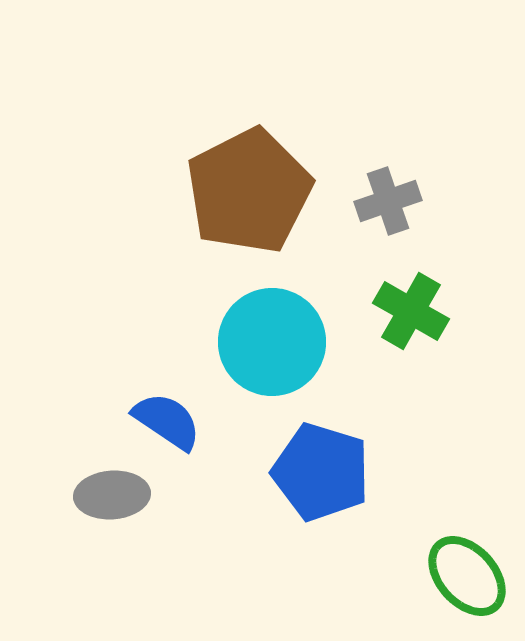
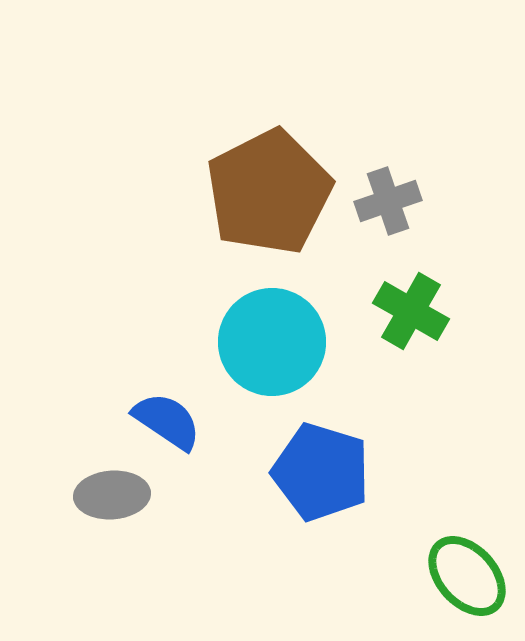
brown pentagon: moved 20 px right, 1 px down
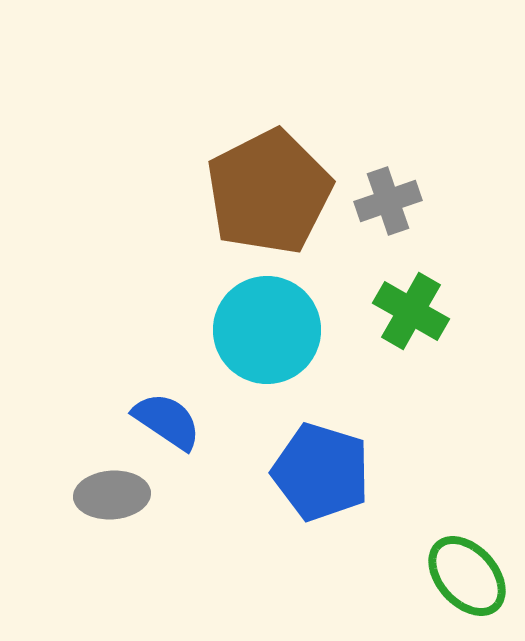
cyan circle: moved 5 px left, 12 px up
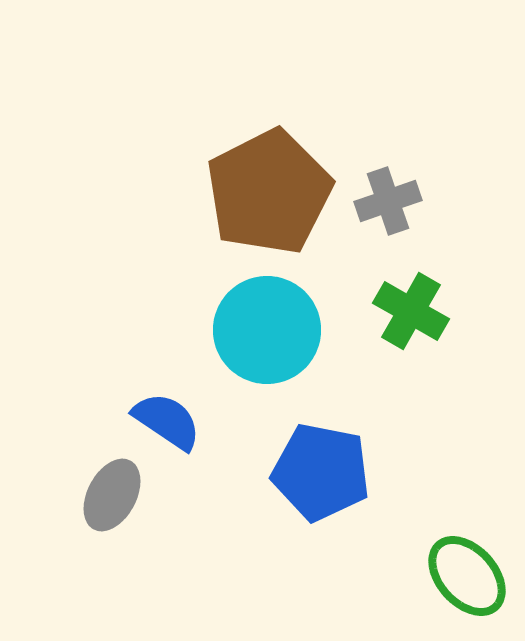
blue pentagon: rotated 6 degrees counterclockwise
gray ellipse: rotated 58 degrees counterclockwise
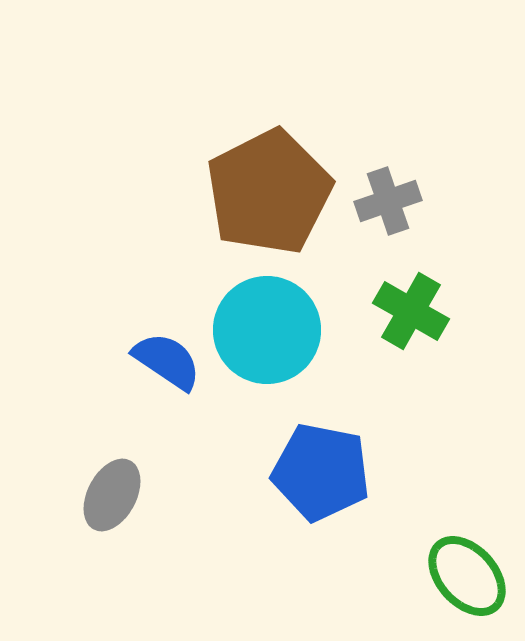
blue semicircle: moved 60 px up
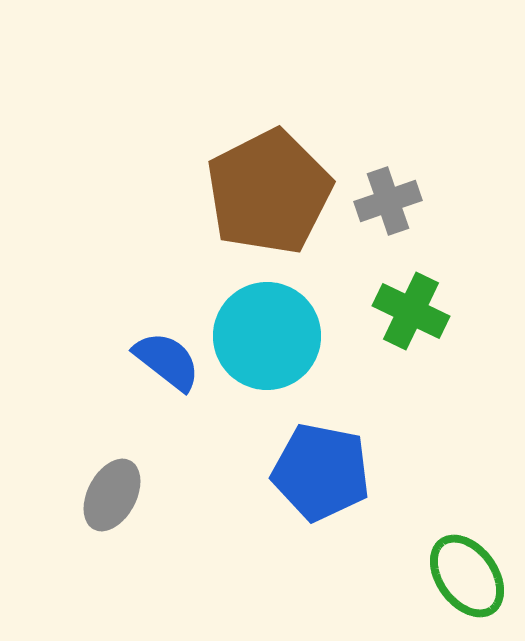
green cross: rotated 4 degrees counterclockwise
cyan circle: moved 6 px down
blue semicircle: rotated 4 degrees clockwise
green ellipse: rotated 6 degrees clockwise
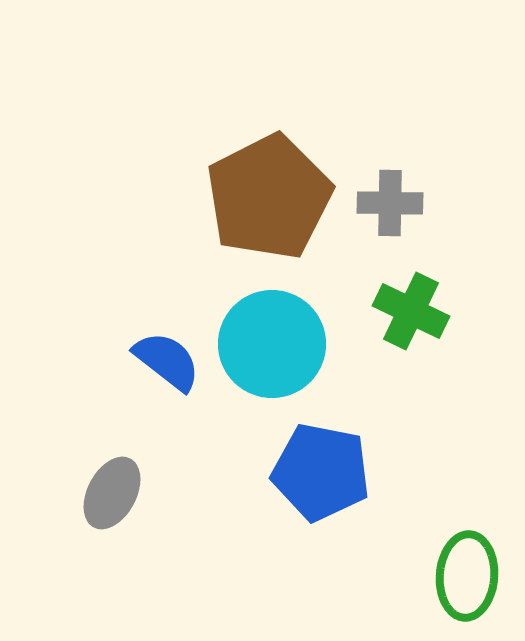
brown pentagon: moved 5 px down
gray cross: moved 2 px right, 2 px down; rotated 20 degrees clockwise
cyan circle: moved 5 px right, 8 px down
gray ellipse: moved 2 px up
green ellipse: rotated 40 degrees clockwise
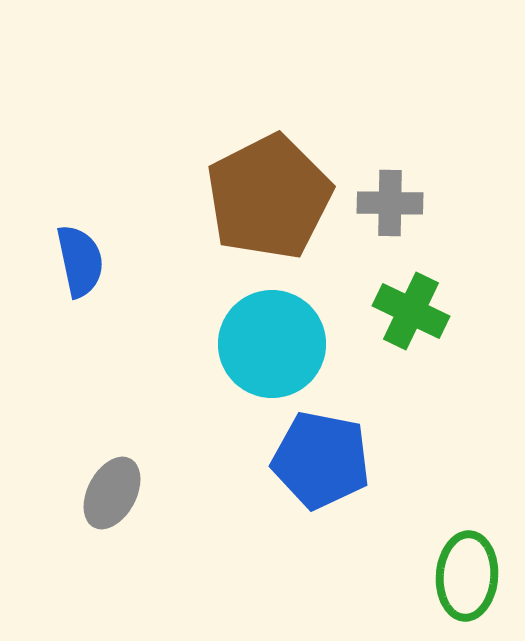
blue semicircle: moved 87 px left, 100 px up; rotated 40 degrees clockwise
blue pentagon: moved 12 px up
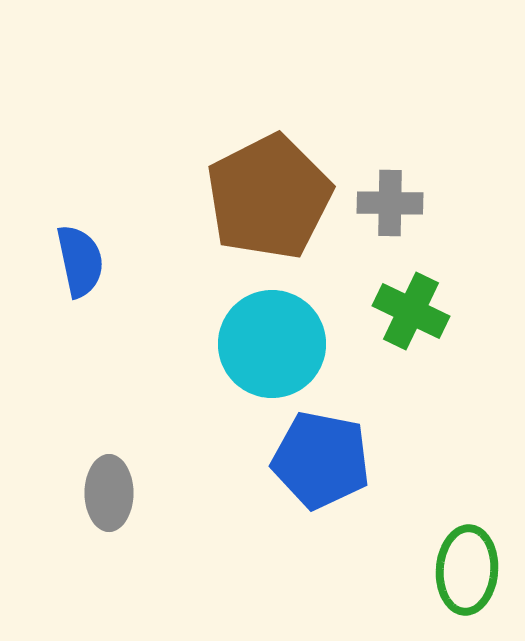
gray ellipse: moved 3 px left; rotated 28 degrees counterclockwise
green ellipse: moved 6 px up
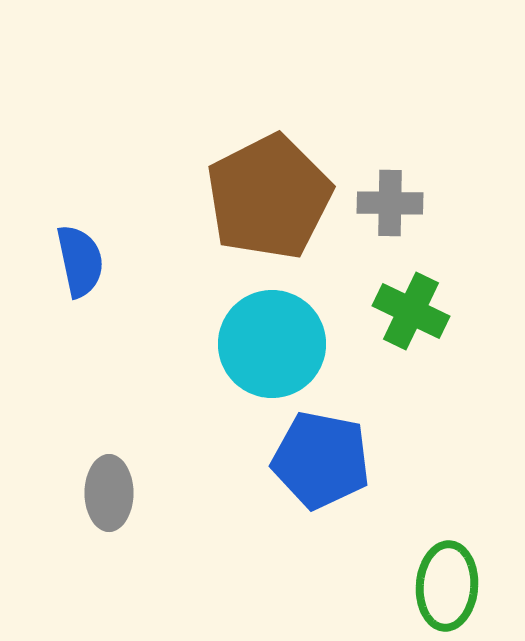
green ellipse: moved 20 px left, 16 px down
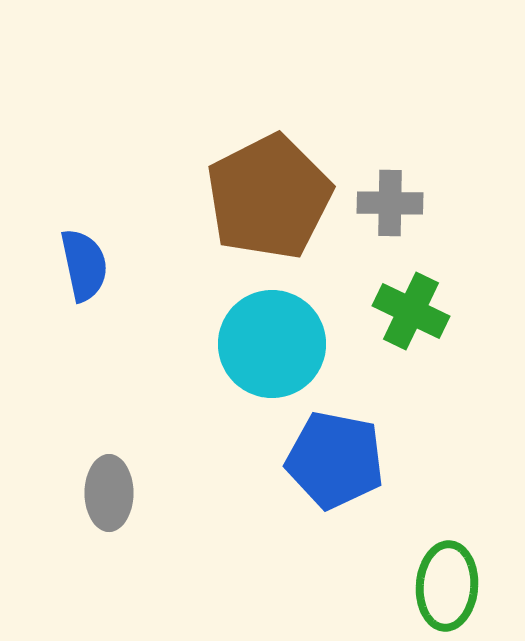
blue semicircle: moved 4 px right, 4 px down
blue pentagon: moved 14 px right
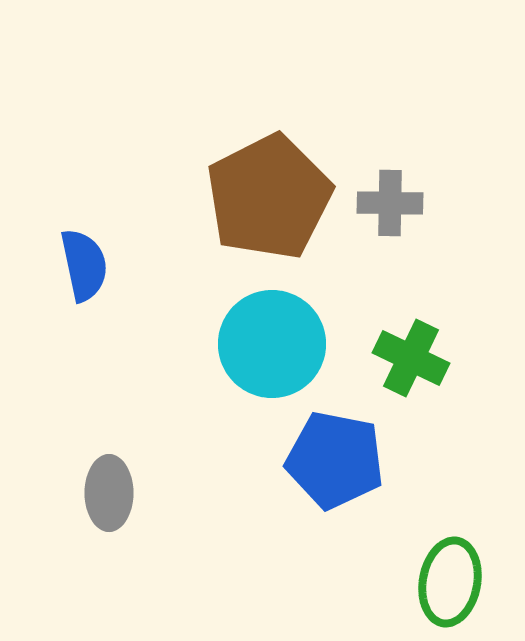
green cross: moved 47 px down
green ellipse: moved 3 px right, 4 px up; rotated 6 degrees clockwise
